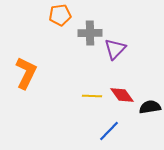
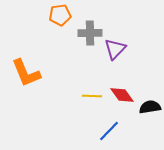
orange L-shape: rotated 132 degrees clockwise
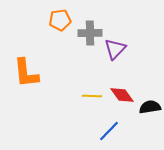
orange pentagon: moved 5 px down
orange L-shape: rotated 16 degrees clockwise
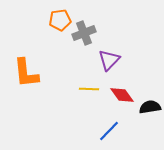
gray cross: moved 6 px left; rotated 20 degrees counterclockwise
purple triangle: moved 6 px left, 11 px down
yellow line: moved 3 px left, 7 px up
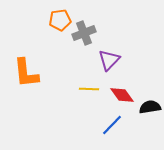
blue line: moved 3 px right, 6 px up
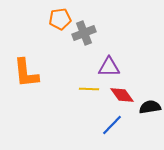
orange pentagon: moved 1 px up
purple triangle: moved 7 px down; rotated 45 degrees clockwise
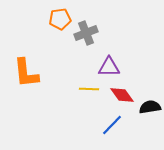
gray cross: moved 2 px right
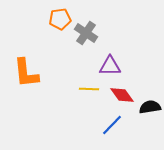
gray cross: rotated 35 degrees counterclockwise
purple triangle: moved 1 px right, 1 px up
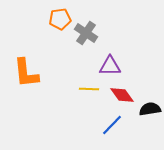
black semicircle: moved 2 px down
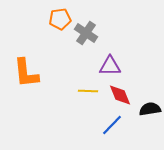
yellow line: moved 1 px left, 2 px down
red diamond: moved 2 px left; rotated 15 degrees clockwise
